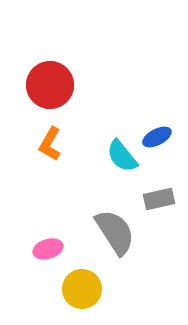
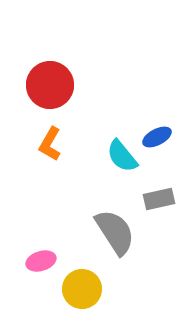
pink ellipse: moved 7 px left, 12 px down
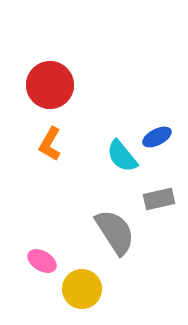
pink ellipse: moved 1 px right; rotated 48 degrees clockwise
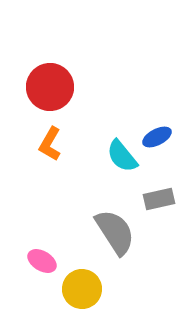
red circle: moved 2 px down
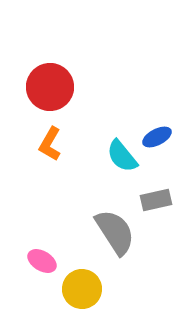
gray rectangle: moved 3 px left, 1 px down
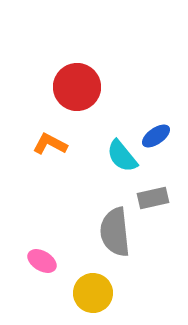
red circle: moved 27 px right
blue ellipse: moved 1 px left, 1 px up; rotated 8 degrees counterclockwise
orange L-shape: rotated 88 degrees clockwise
gray rectangle: moved 3 px left, 2 px up
gray semicircle: rotated 153 degrees counterclockwise
yellow circle: moved 11 px right, 4 px down
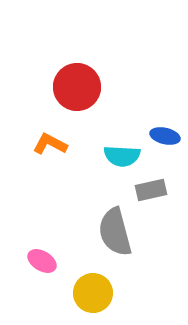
blue ellipse: moved 9 px right; rotated 48 degrees clockwise
cyan semicircle: rotated 48 degrees counterclockwise
gray rectangle: moved 2 px left, 8 px up
gray semicircle: rotated 9 degrees counterclockwise
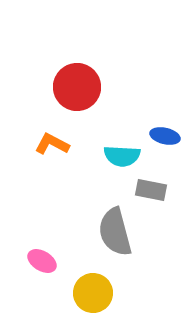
orange L-shape: moved 2 px right
gray rectangle: rotated 24 degrees clockwise
